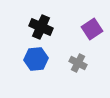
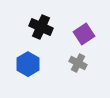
purple square: moved 8 px left, 5 px down
blue hexagon: moved 8 px left, 5 px down; rotated 25 degrees counterclockwise
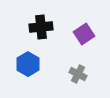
black cross: rotated 30 degrees counterclockwise
gray cross: moved 11 px down
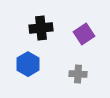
black cross: moved 1 px down
gray cross: rotated 24 degrees counterclockwise
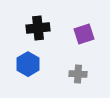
black cross: moved 3 px left
purple square: rotated 15 degrees clockwise
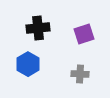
gray cross: moved 2 px right
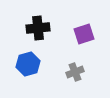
blue hexagon: rotated 15 degrees clockwise
gray cross: moved 5 px left, 2 px up; rotated 24 degrees counterclockwise
